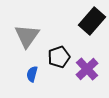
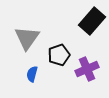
gray triangle: moved 2 px down
black pentagon: moved 2 px up
purple cross: rotated 20 degrees clockwise
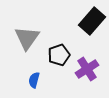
purple cross: rotated 10 degrees counterclockwise
blue semicircle: moved 2 px right, 6 px down
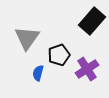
blue semicircle: moved 4 px right, 7 px up
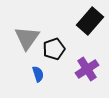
black rectangle: moved 2 px left
black pentagon: moved 5 px left, 6 px up
blue semicircle: moved 1 px down; rotated 147 degrees clockwise
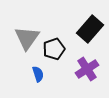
black rectangle: moved 8 px down
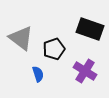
black rectangle: rotated 68 degrees clockwise
gray triangle: moved 6 px left; rotated 28 degrees counterclockwise
purple cross: moved 2 px left, 2 px down; rotated 25 degrees counterclockwise
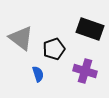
purple cross: rotated 15 degrees counterclockwise
